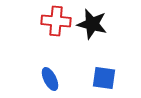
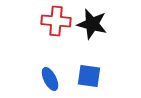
blue square: moved 15 px left, 2 px up
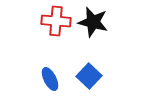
black star: moved 1 px right, 2 px up
blue square: rotated 35 degrees clockwise
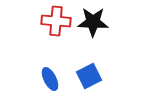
black star: rotated 12 degrees counterclockwise
blue square: rotated 20 degrees clockwise
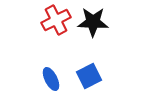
red cross: moved 1 px up; rotated 32 degrees counterclockwise
blue ellipse: moved 1 px right
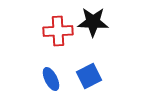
red cross: moved 2 px right, 11 px down; rotated 24 degrees clockwise
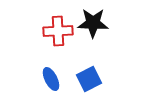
black star: moved 1 px down
blue square: moved 3 px down
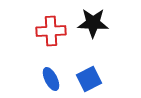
red cross: moved 7 px left
